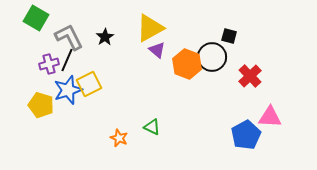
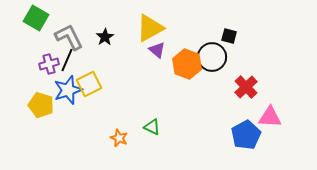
red cross: moved 4 px left, 11 px down
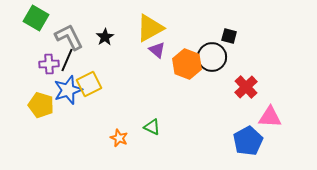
purple cross: rotated 12 degrees clockwise
blue pentagon: moved 2 px right, 6 px down
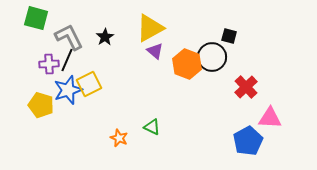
green square: rotated 15 degrees counterclockwise
purple triangle: moved 2 px left, 1 px down
pink triangle: moved 1 px down
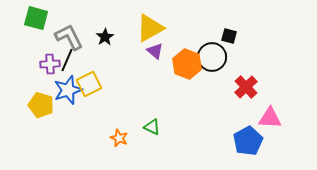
purple cross: moved 1 px right
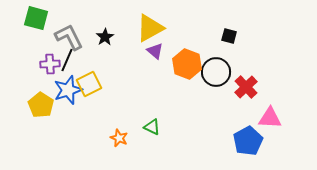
black circle: moved 4 px right, 15 px down
yellow pentagon: rotated 15 degrees clockwise
